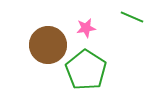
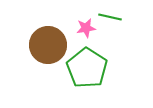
green line: moved 22 px left; rotated 10 degrees counterclockwise
green pentagon: moved 1 px right, 2 px up
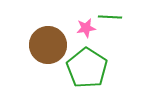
green line: rotated 10 degrees counterclockwise
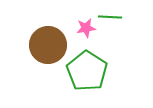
green pentagon: moved 3 px down
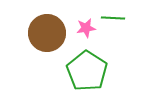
green line: moved 3 px right, 1 px down
brown circle: moved 1 px left, 12 px up
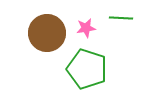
green line: moved 8 px right
green pentagon: moved 2 px up; rotated 15 degrees counterclockwise
